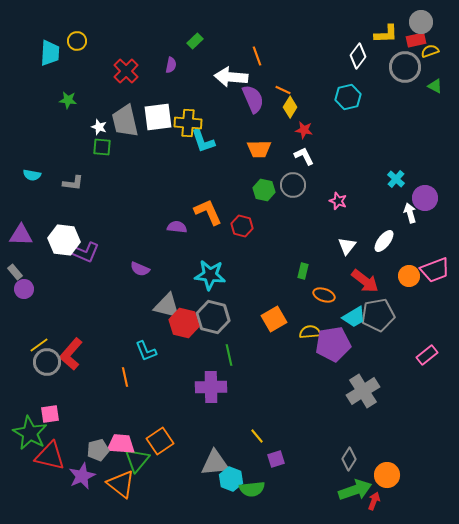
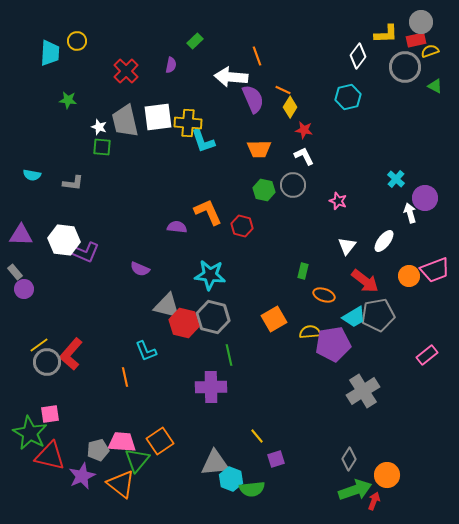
pink trapezoid at (121, 444): moved 1 px right, 2 px up
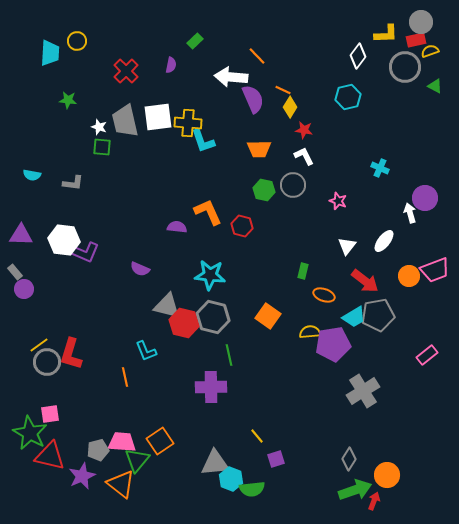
orange line at (257, 56): rotated 24 degrees counterclockwise
cyan cross at (396, 179): moved 16 px left, 11 px up; rotated 18 degrees counterclockwise
orange square at (274, 319): moved 6 px left, 3 px up; rotated 25 degrees counterclockwise
red L-shape at (71, 354): rotated 24 degrees counterclockwise
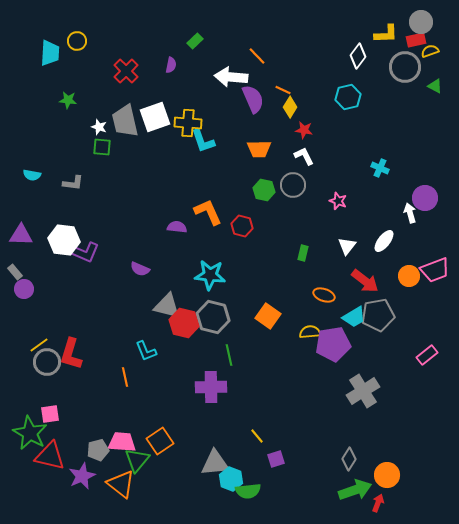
white square at (158, 117): moved 3 px left; rotated 12 degrees counterclockwise
green rectangle at (303, 271): moved 18 px up
green semicircle at (252, 489): moved 4 px left, 2 px down
red arrow at (374, 501): moved 4 px right, 2 px down
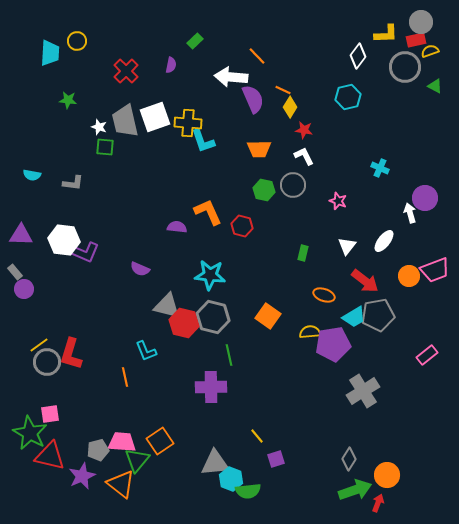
green square at (102, 147): moved 3 px right
